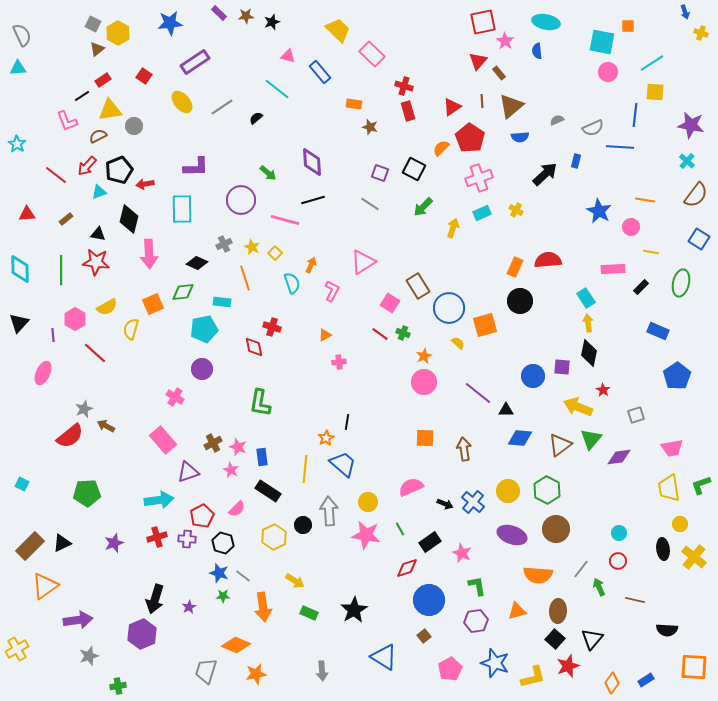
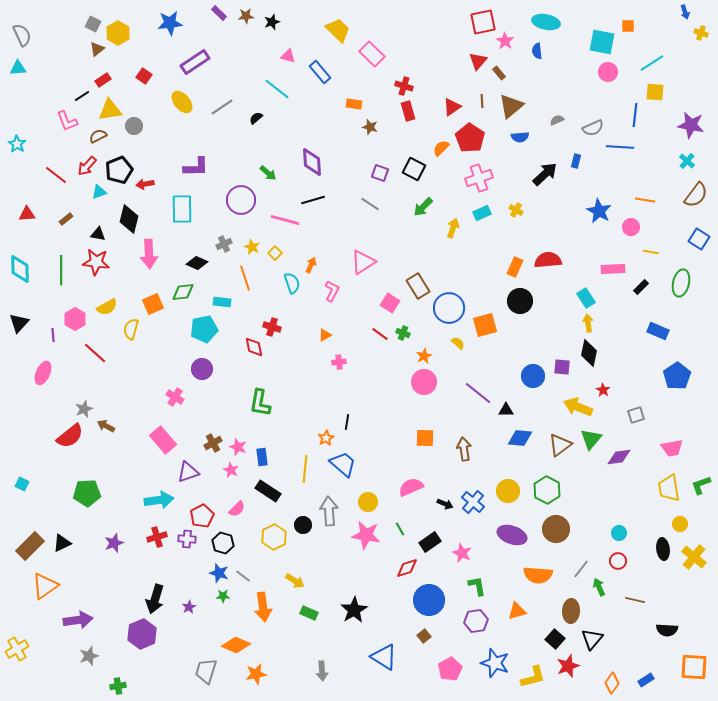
brown ellipse at (558, 611): moved 13 px right
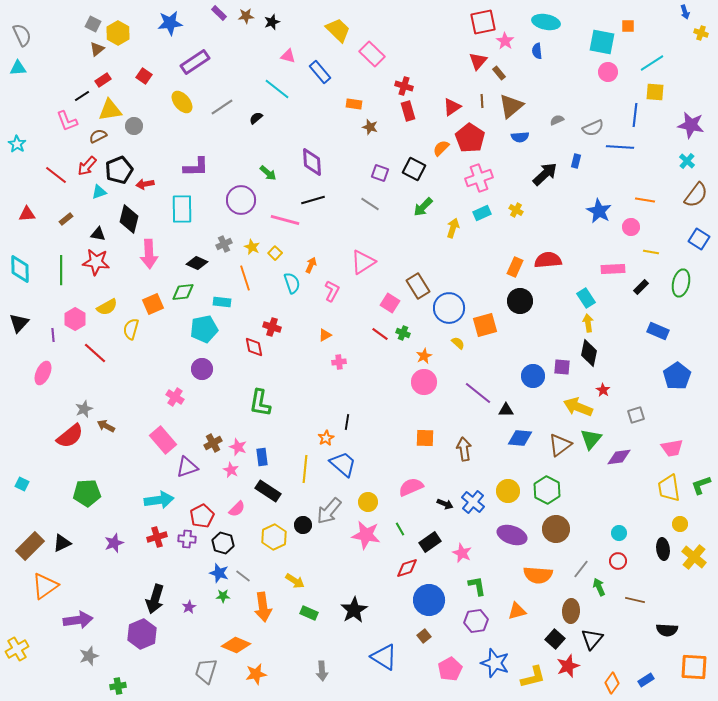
purple triangle at (188, 472): moved 1 px left, 5 px up
gray arrow at (329, 511): rotated 136 degrees counterclockwise
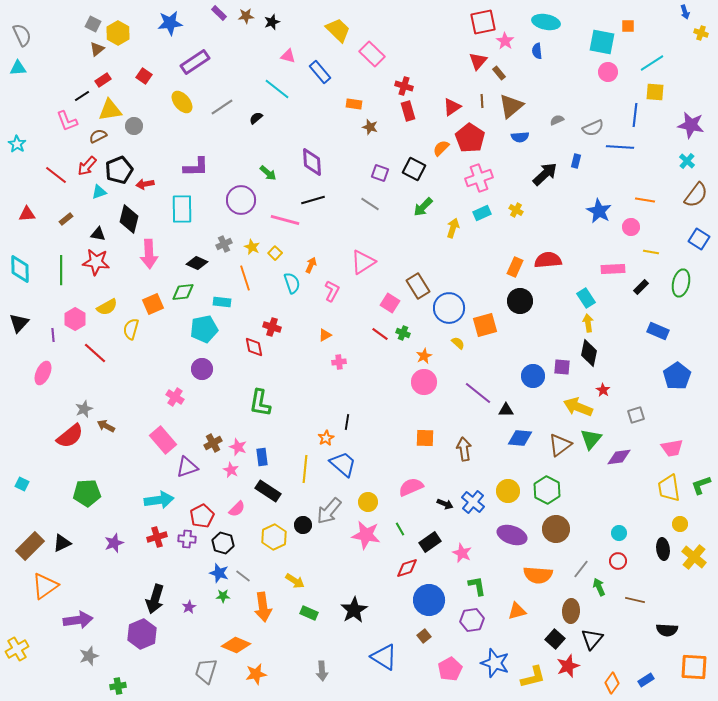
purple hexagon at (476, 621): moved 4 px left, 1 px up
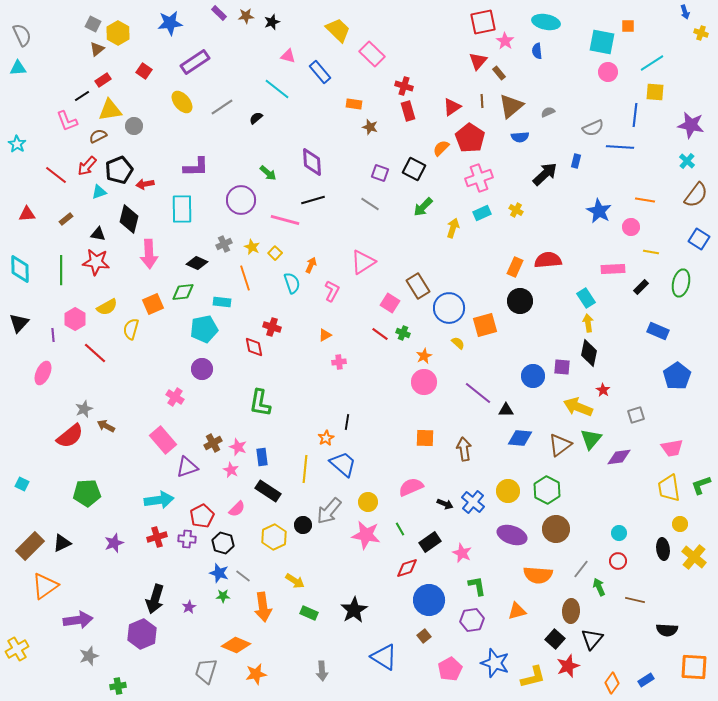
red square at (144, 76): moved 5 px up
gray semicircle at (557, 120): moved 9 px left, 8 px up
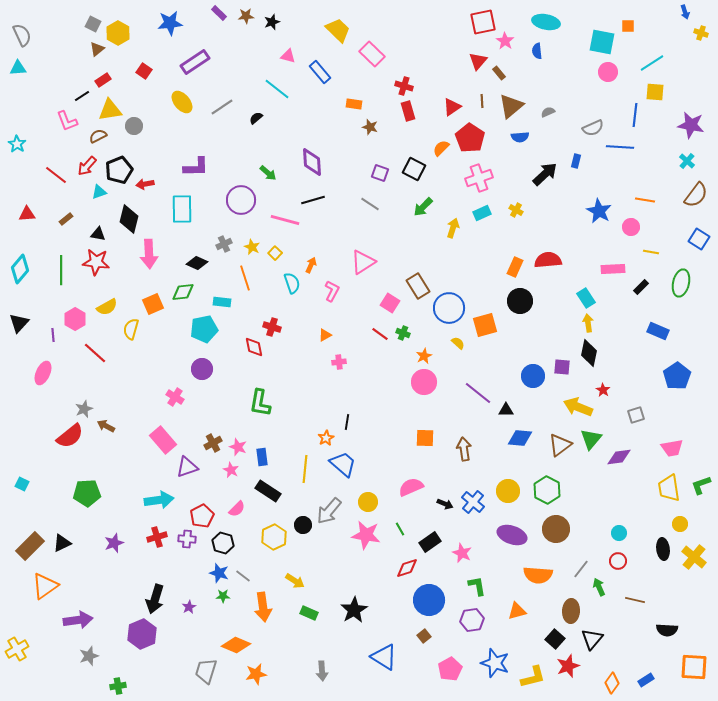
cyan diamond at (20, 269): rotated 40 degrees clockwise
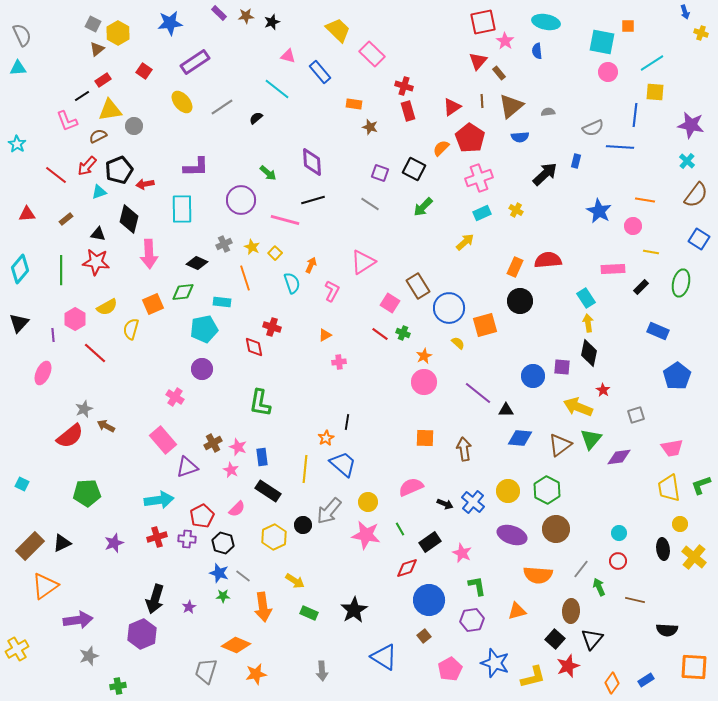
gray semicircle at (548, 112): rotated 16 degrees clockwise
pink circle at (631, 227): moved 2 px right, 1 px up
yellow arrow at (453, 228): moved 12 px right, 14 px down; rotated 30 degrees clockwise
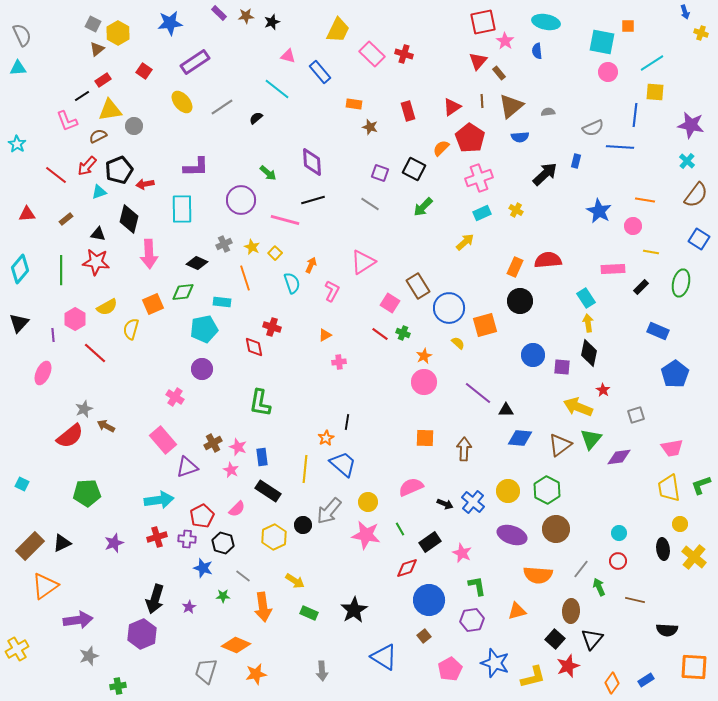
yellow trapezoid at (338, 30): rotated 72 degrees clockwise
red cross at (404, 86): moved 32 px up
blue circle at (533, 376): moved 21 px up
blue pentagon at (677, 376): moved 2 px left, 2 px up
brown arrow at (464, 449): rotated 10 degrees clockwise
blue star at (219, 573): moved 16 px left, 5 px up
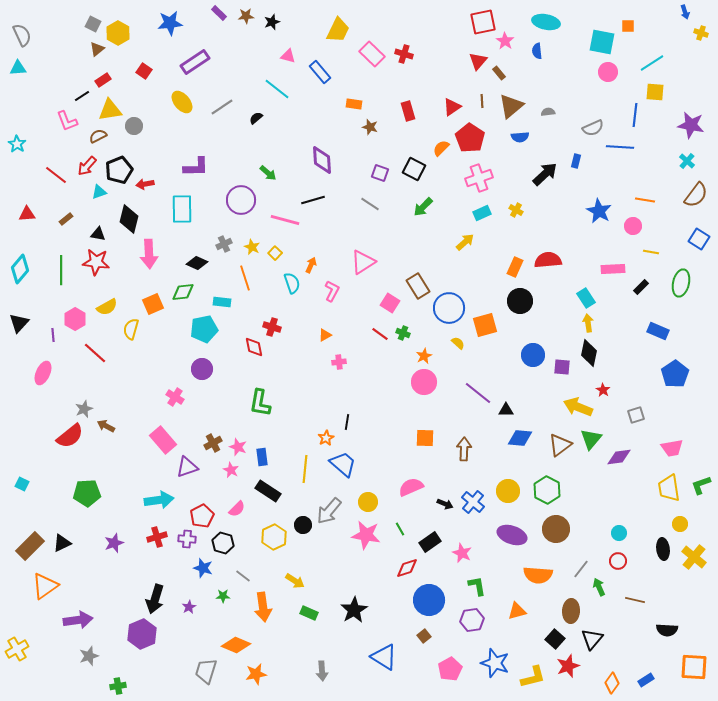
purple diamond at (312, 162): moved 10 px right, 2 px up
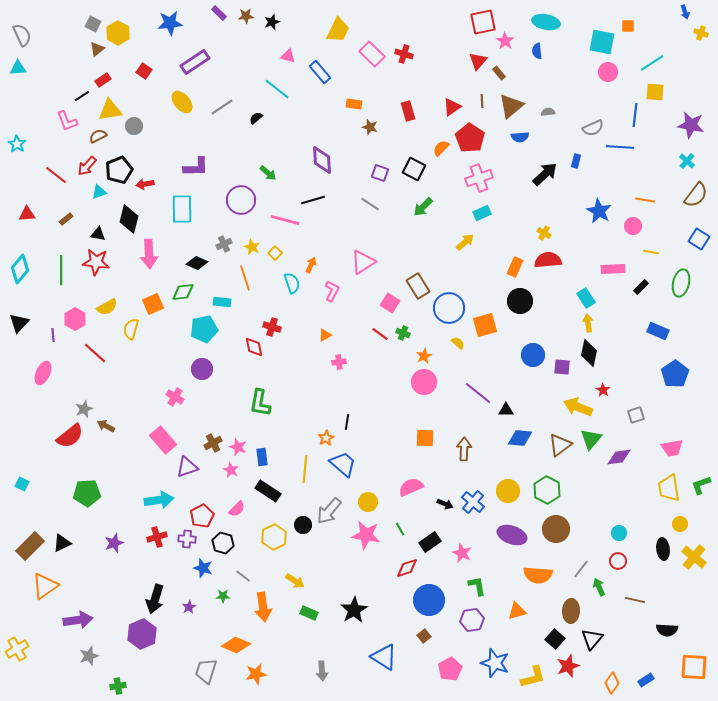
yellow cross at (516, 210): moved 28 px right, 23 px down
